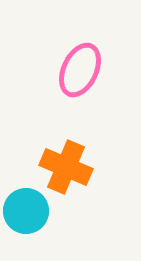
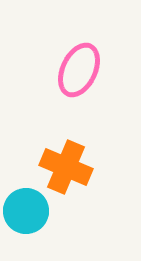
pink ellipse: moved 1 px left
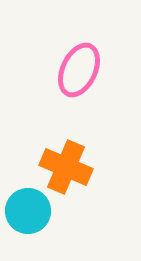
cyan circle: moved 2 px right
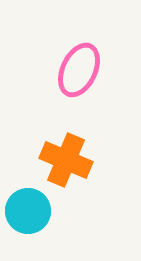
orange cross: moved 7 px up
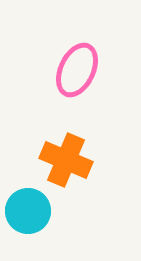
pink ellipse: moved 2 px left
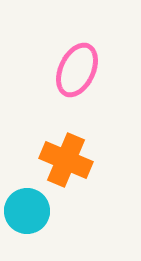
cyan circle: moved 1 px left
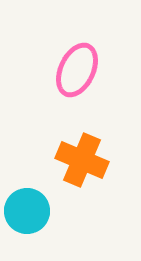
orange cross: moved 16 px right
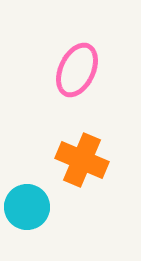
cyan circle: moved 4 px up
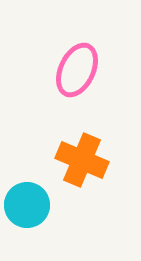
cyan circle: moved 2 px up
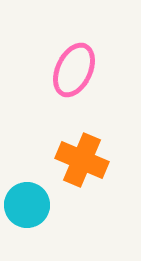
pink ellipse: moved 3 px left
